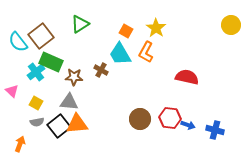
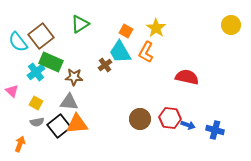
cyan trapezoid: moved 2 px up
brown cross: moved 4 px right, 5 px up; rotated 24 degrees clockwise
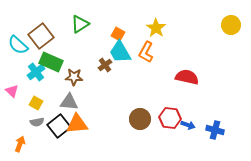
orange square: moved 8 px left, 3 px down
cyan semicircle: moved 3 px down; rotated 10 degrees counterclockwise
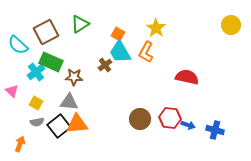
brown square: moved 5 px right, 4 px up; rotated 10 degrees clockwise
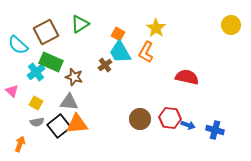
brown star: rotated 12 degrees clockwise
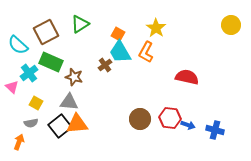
cyan cross: moved 7 px left, 1 px down
pink triangle: moved 4 px up
gray semicircle: moved 6 px left, 1 px down
black square: moved 1 px right
orange arrow: moved 1 px left, 2 px up
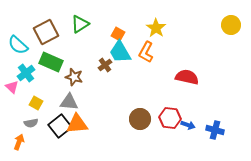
cyan cross: moved 3 px left
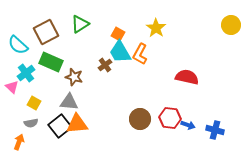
orange L-shape: moved 6 px left, 2 px down
yellow square: moved 2 px left
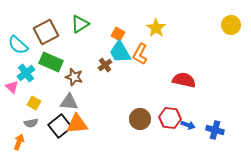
red semicircle: moved 3 px left, 3 px down
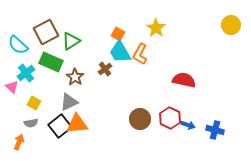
green triangle: moved 9 px left, 17 px down
brown cross: moved 4 px down
brown star: moved 1 px right; rotated 18 degrees clockwise
gray triangle: rotated 30 degrees counterclockwise
red hexagon: rotated 20 degrees clockwise
